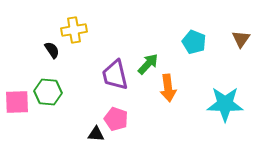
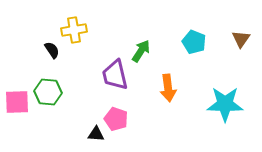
green arrow: moved 7 px left, 13 px up; rotated 10 degrees counterclockwise
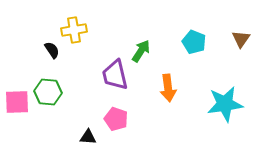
cyan star: rotated 9 degrees counterclockwise
black triangle: moved 8 px left, 3 px down
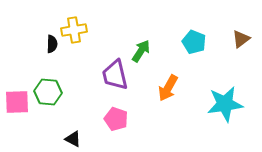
brown triangle: rotated 18 degrees clockwise
black semicircle: moved 6 px up; rotated 36 degrees clockwise
orange arrow: rotated 36 degrees clockwise
black triangle: moved 15 px left, 2 px down; rotated 24 degrees clockwise
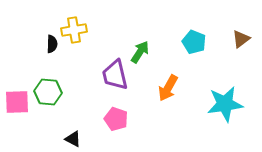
green arrow: moved 1 px left, 1 px down
